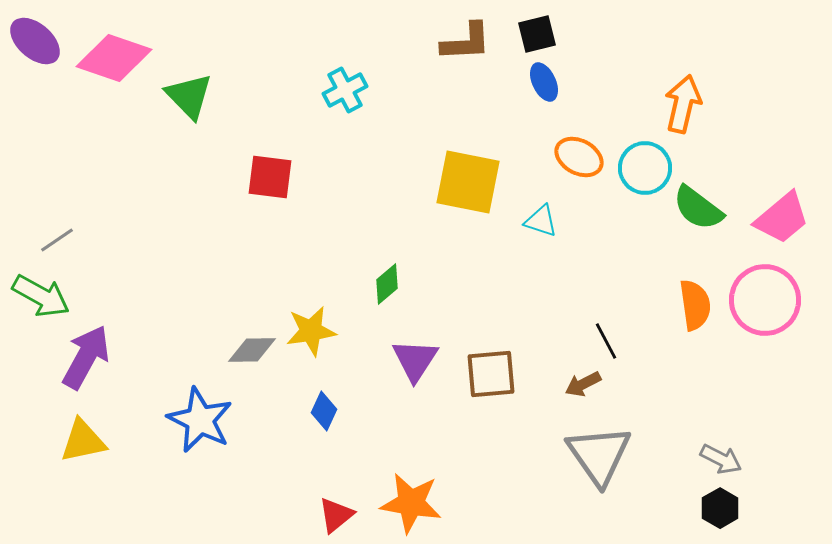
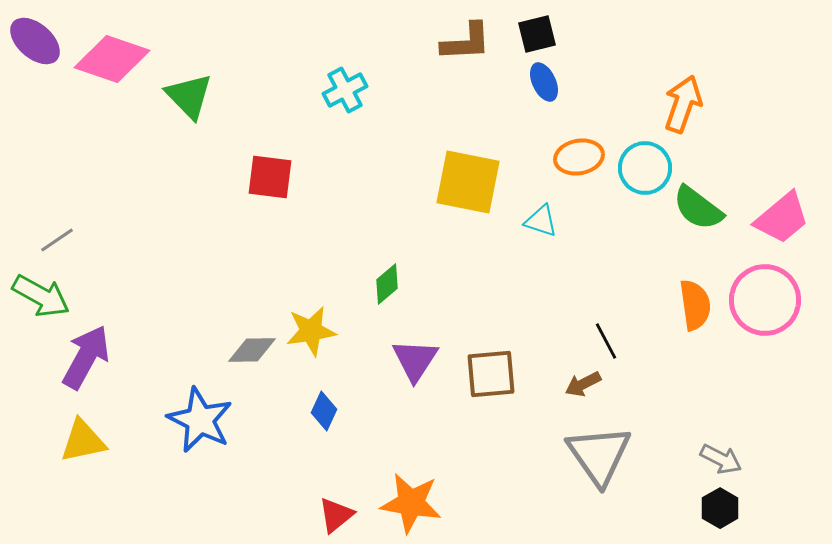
pink diamond: moved 2 px left, 1 px down
orange arrow: rotated 6 degrees clockwise
orange ellipse: rotated 39 degrees counterclockwise
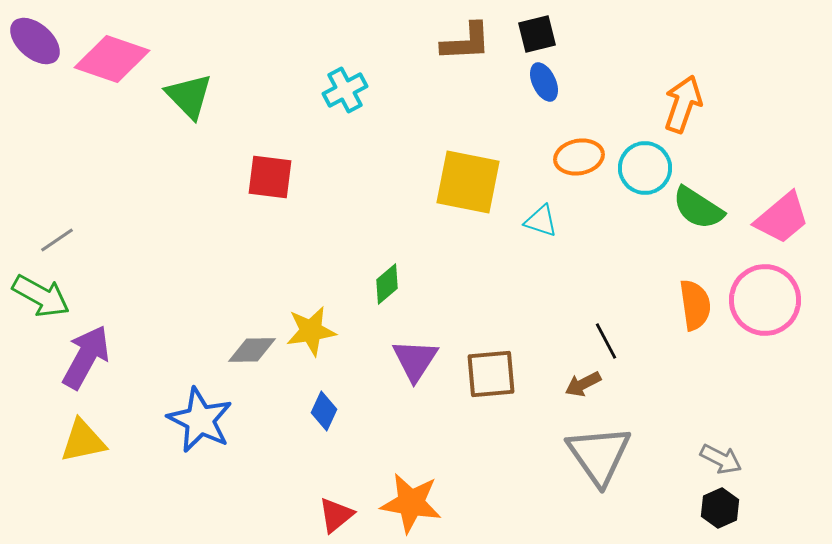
green semicircle: rotated 4 degrees counterclockwise
black hexagon: rotated 6 degrees clockwise
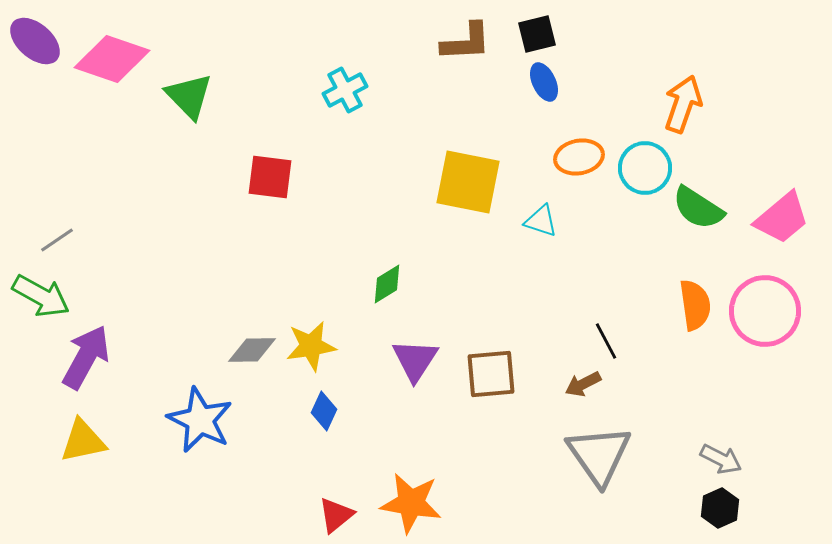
green diamond: rotated 9 degrees clockwise
pink circle: moved 11 px down
yellow star: moved 15 px down
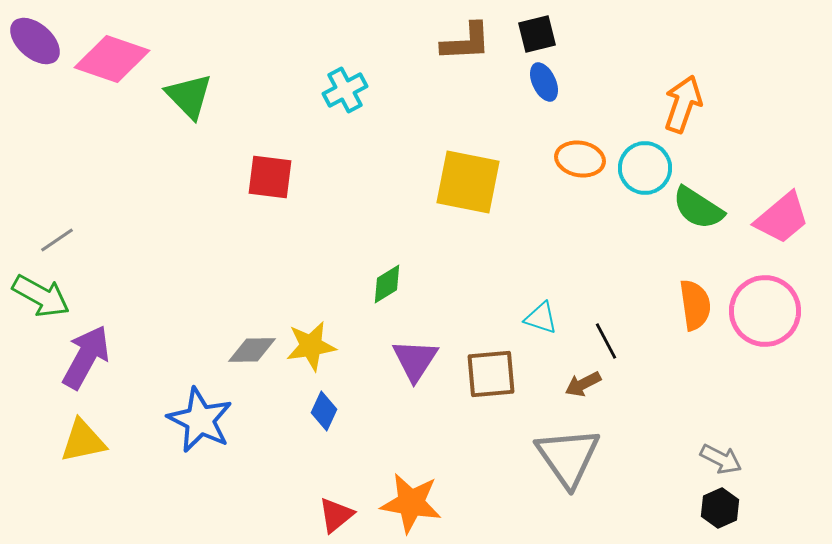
orange ellipse: moved 1 px right, 2 px down; rotated 21 degrees clockwise
cyan triangle: moved 97 px down
gray triangle: moved 31 px left, 2 px down
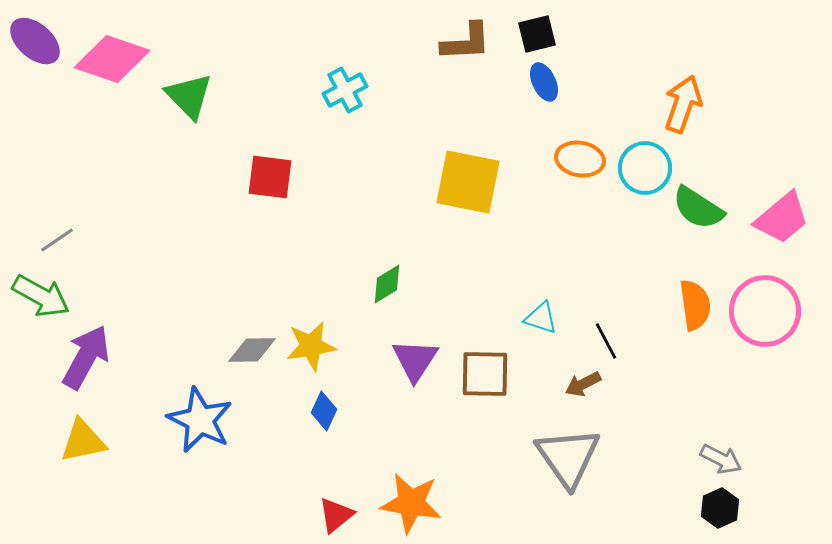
brown square: moved 6 px left; rotated 6 degrees clockwise
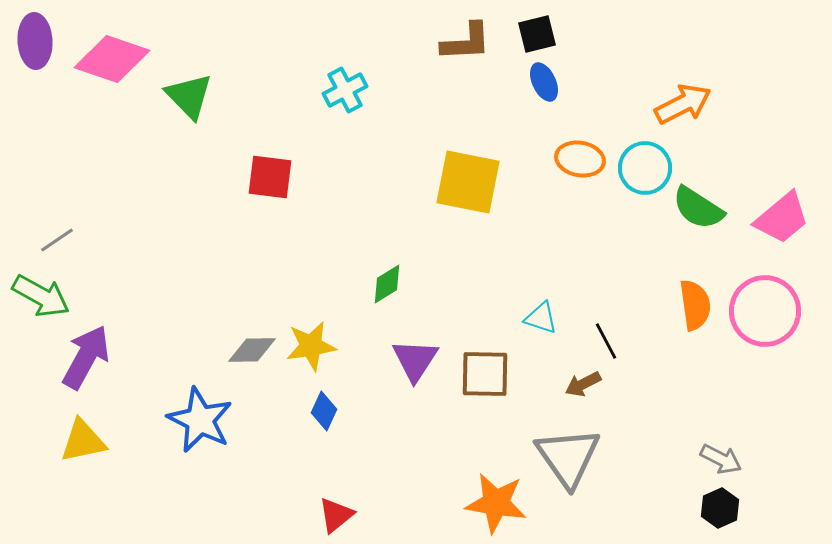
purple ellipse: rotated 46 degrees clockwise
orange arrow: rotated 44 degrees clockwise
orange star: moved 85 px right
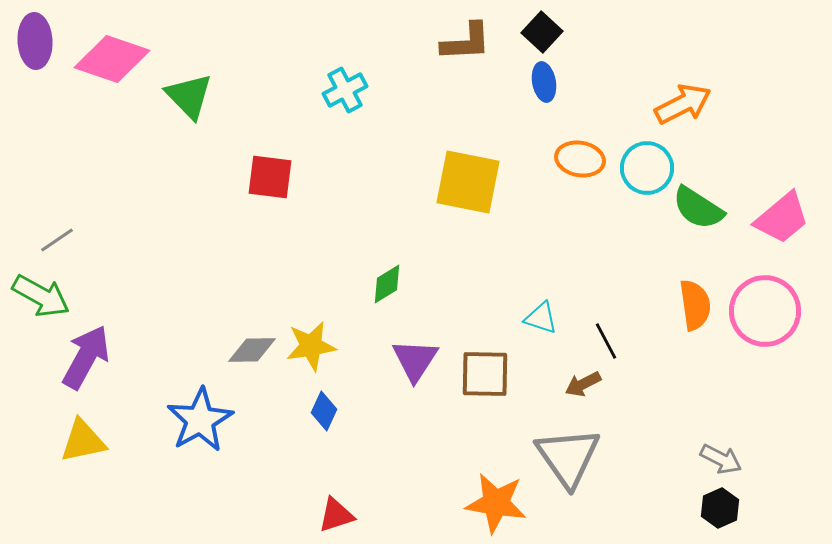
black square: moved 5 px right, 2 px up; rotated 33 degrees counterclockwise
blue ellipse: rotated 15 degrees clockwise
cyan circle: moved 2 px right
blue star: rotated 16 degrees clockwise
red triangle: rotated 21 degrees clockwise
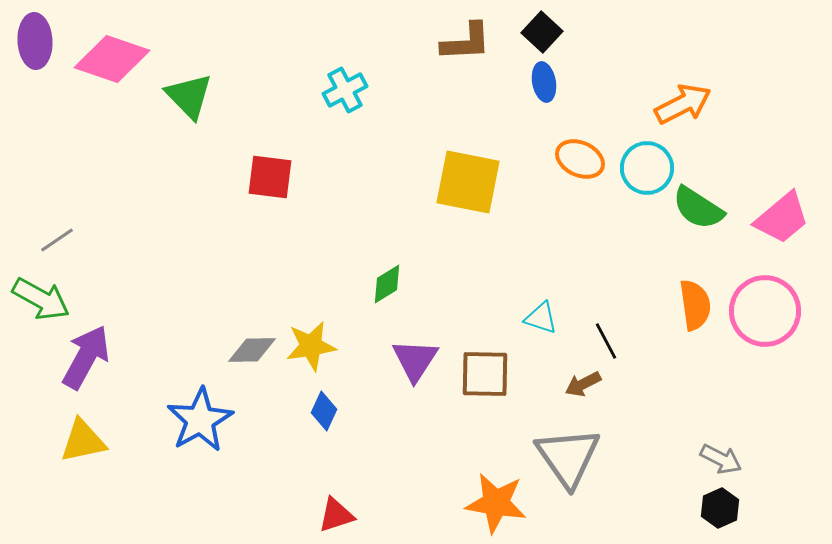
orange ellipse: rotated 15 degrees clockwise
green arrow: moved 3 px down
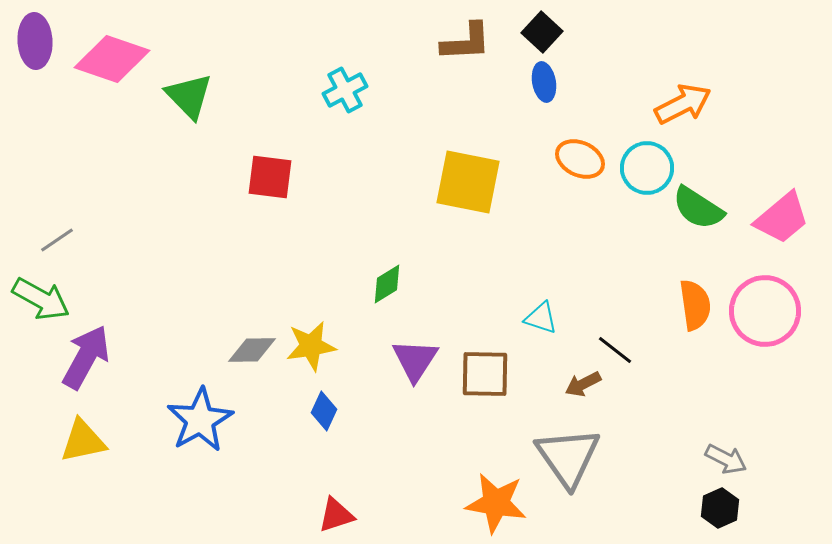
black line: moved 9 px right, 9 px down; rotated 24 degrees counterclockwise
gray arrow: moved 5 px right
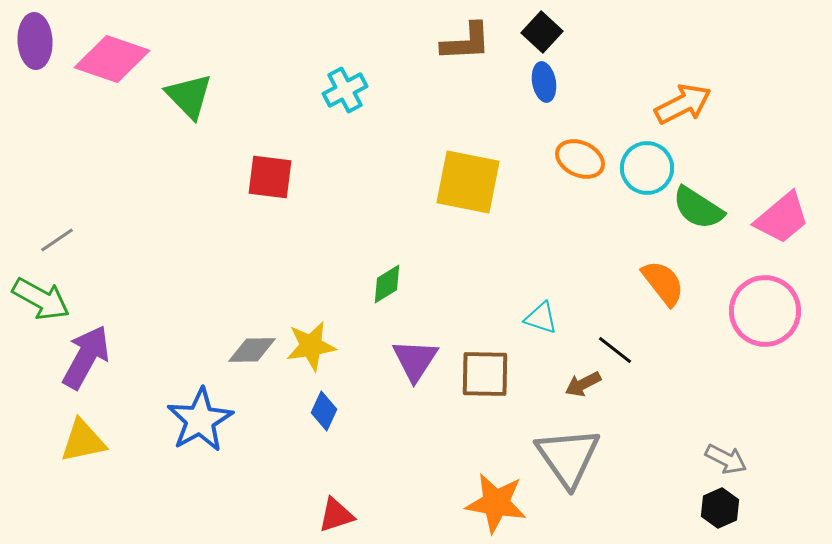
orange semicircle: moved 32 px left, 22 px up; rotated 30 degrees counterclockwise
